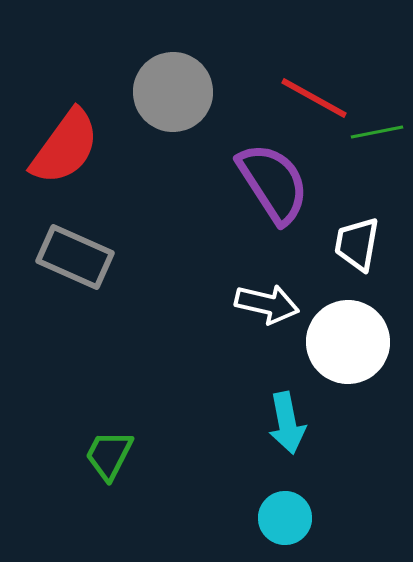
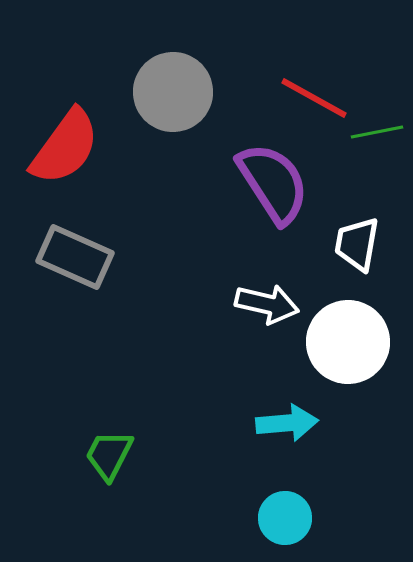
cyan arrow: rotated 84 degrees counterclockwise
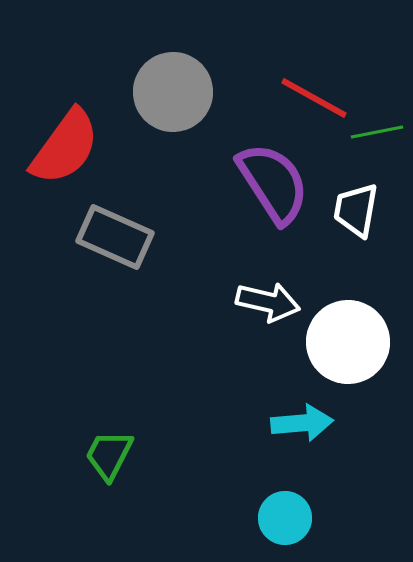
white trapezoid: moved 1 px left, 34 px up
gray rectangle: moved 40 px right, 20 px up
white arrow: moved 1 px right, 2 px up
cyan arrow: moved 15 px right
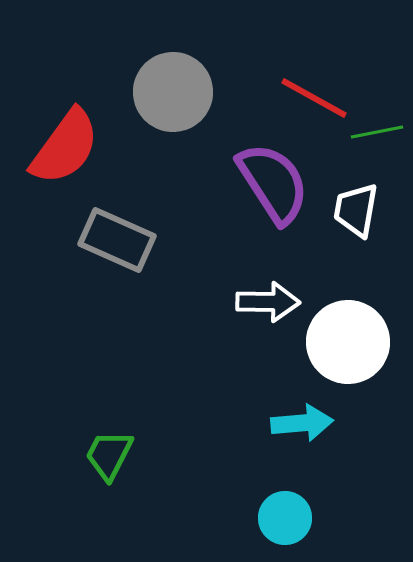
gray rectangle: moved 2 px right, 3 px down
white arrow: rotated 12 degrees counterclockwise
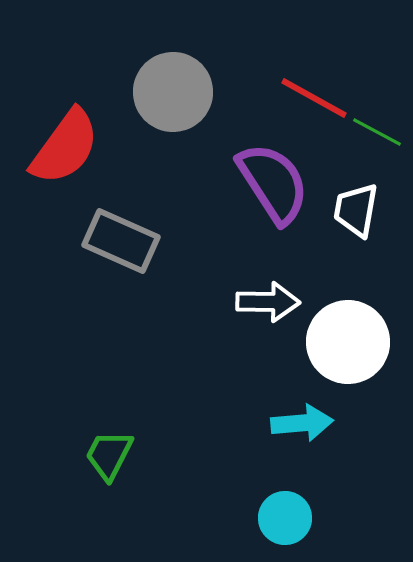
green line: rotated 39 degrees clockwise
gray rectangle: moved 4 px right, 1 px down
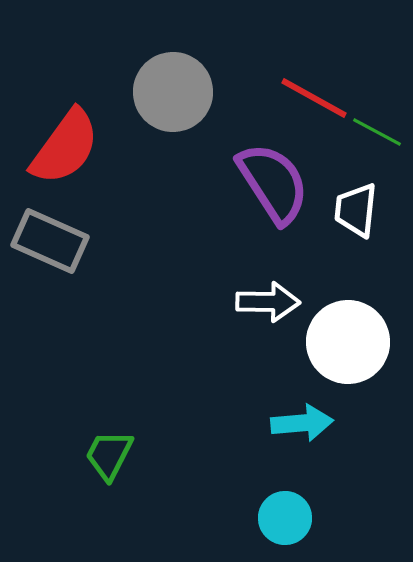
white trapezoid: rotated 4 degrees counterclockwise
gray rectangle: moved 71 px left
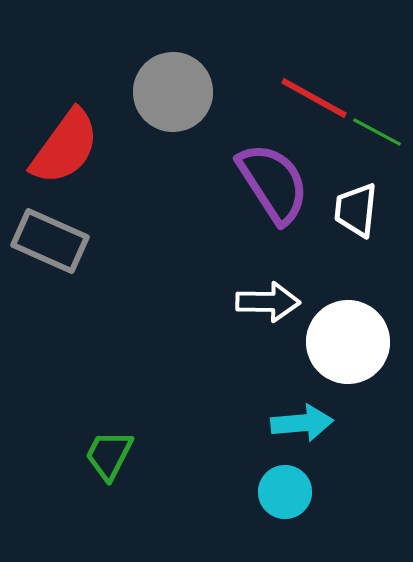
cyan circle: moved 26 px up
